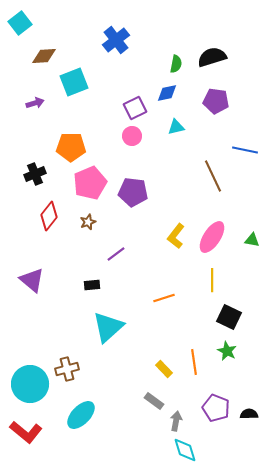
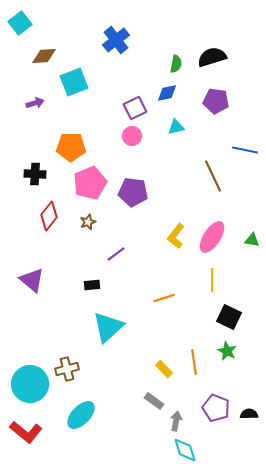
black cross at (35, 174): rotated 25 degrees clockwise
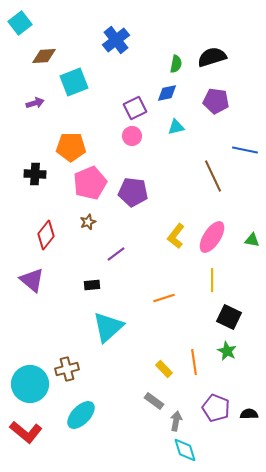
red diamond at (49, 216): moved 3 px left, 19 px down
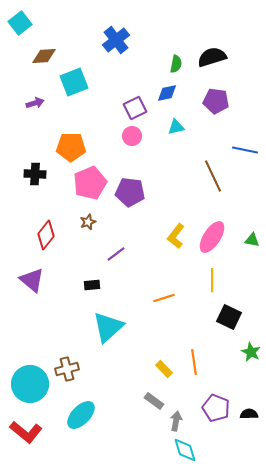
purple pentagon at (133, 192): moved 3 px left
green star at (227, 351): moved 24 px right, 1 px down
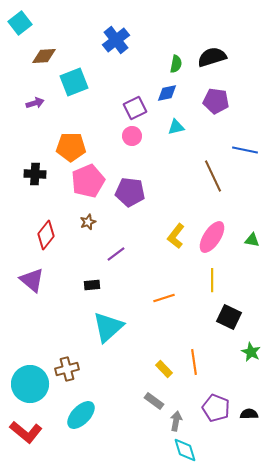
pink pentagon at (90, 183): moved 2 px left, 2 px up
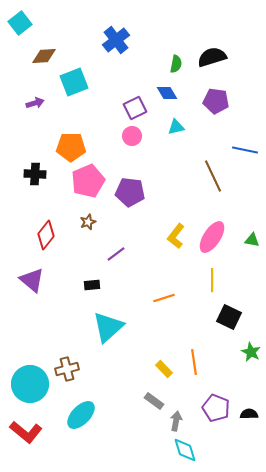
blue diamond at (167, 93): rotated 70 degrees clockwise
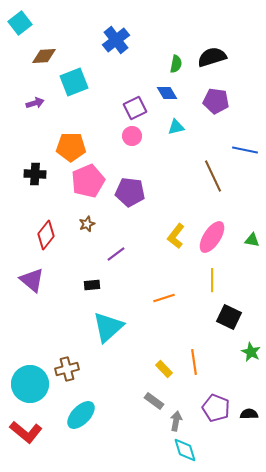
brown star at (88, 222): moved 1 px left, 2 px down
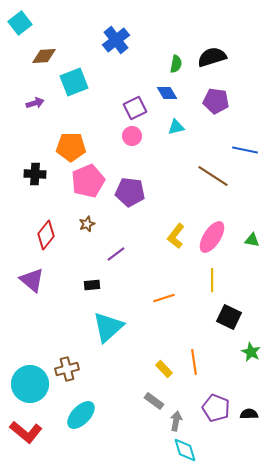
brown line at (213, 176): rotated 32 degrees counterclockwise
